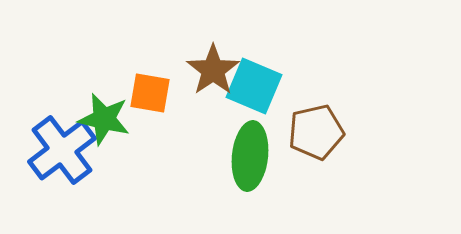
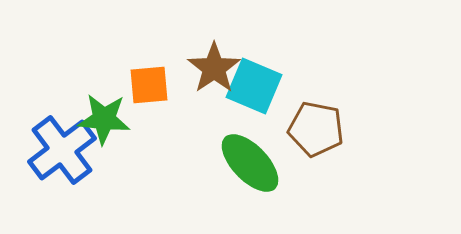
brown star: moved 1 px right, 2 px up
orange square: moved 1 px left, 8 px up; rotated 15 degrees counterclockwise
green star: rotated 8 degrees counterclockwise
brown pentagon: moved 3 px up; rotated 24 degrees clockwise
green ellipse: moved 7 px down; rotated 50 degrees counterclockwise
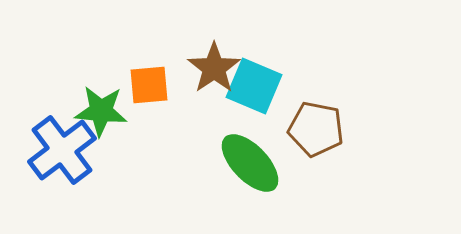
green star: moved 3 px left, 8 px up
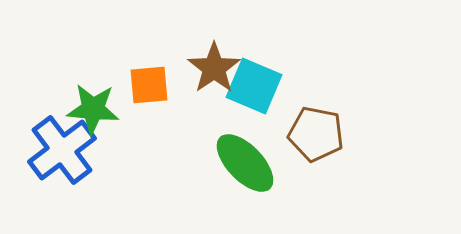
green star: moved 8 px left, 2 px up
brown pentagon: moved 5 px down
green ellipse: moved 5 px left
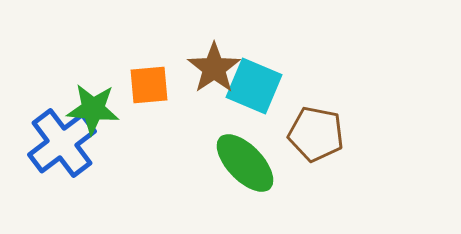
blue cross: moved 7 px up
